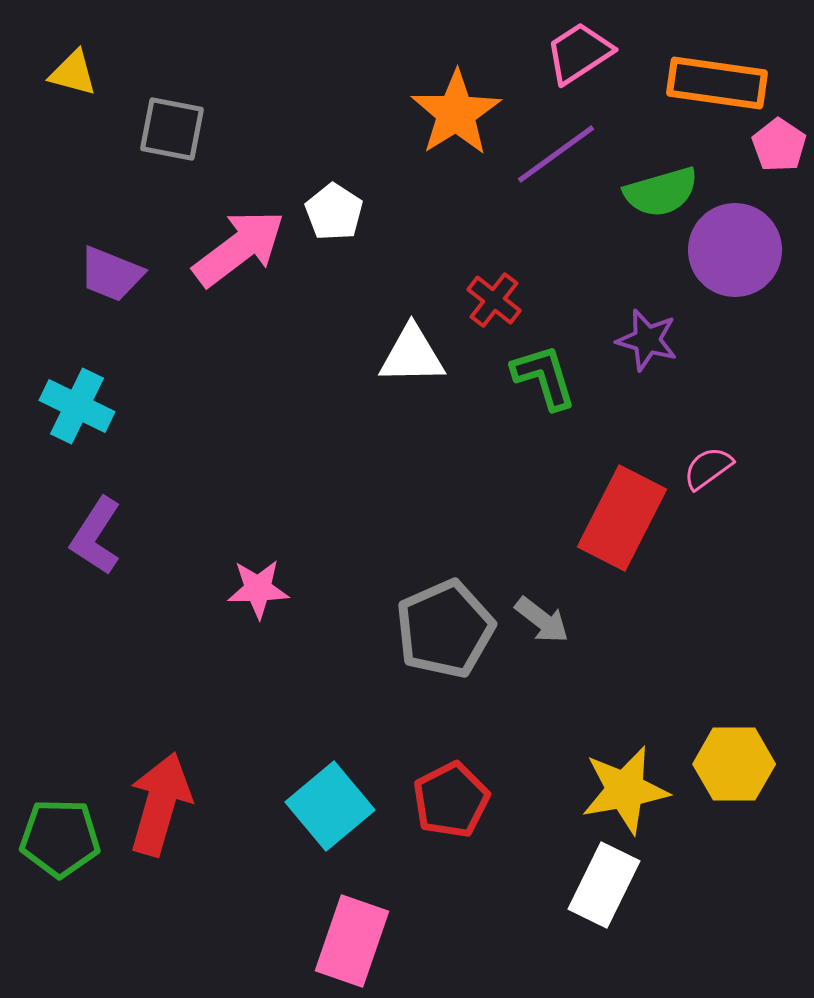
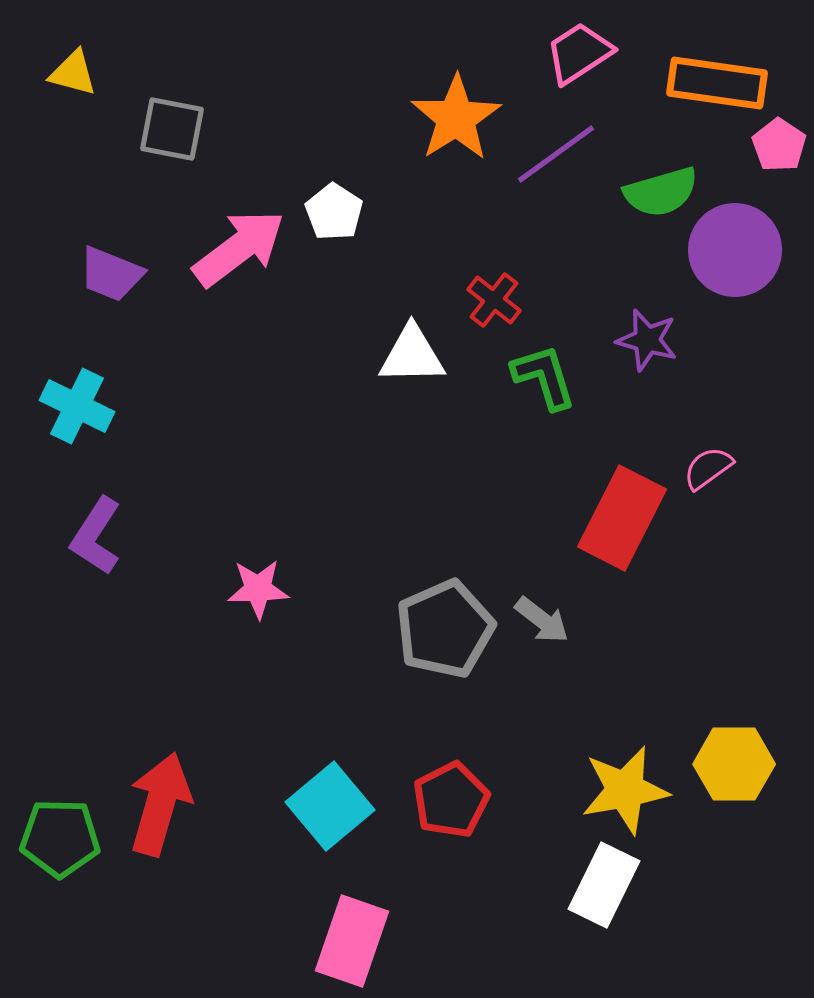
orange star: moved 5 px down
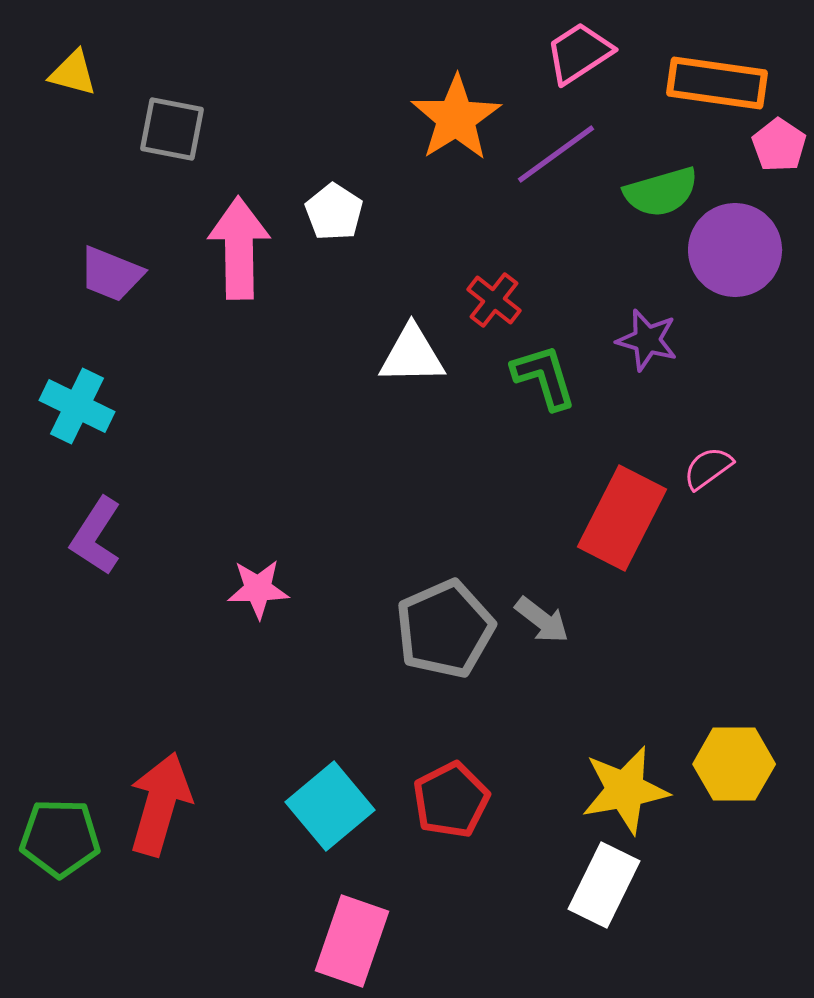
pink arrow: rotated 54 degrees counterclockwise
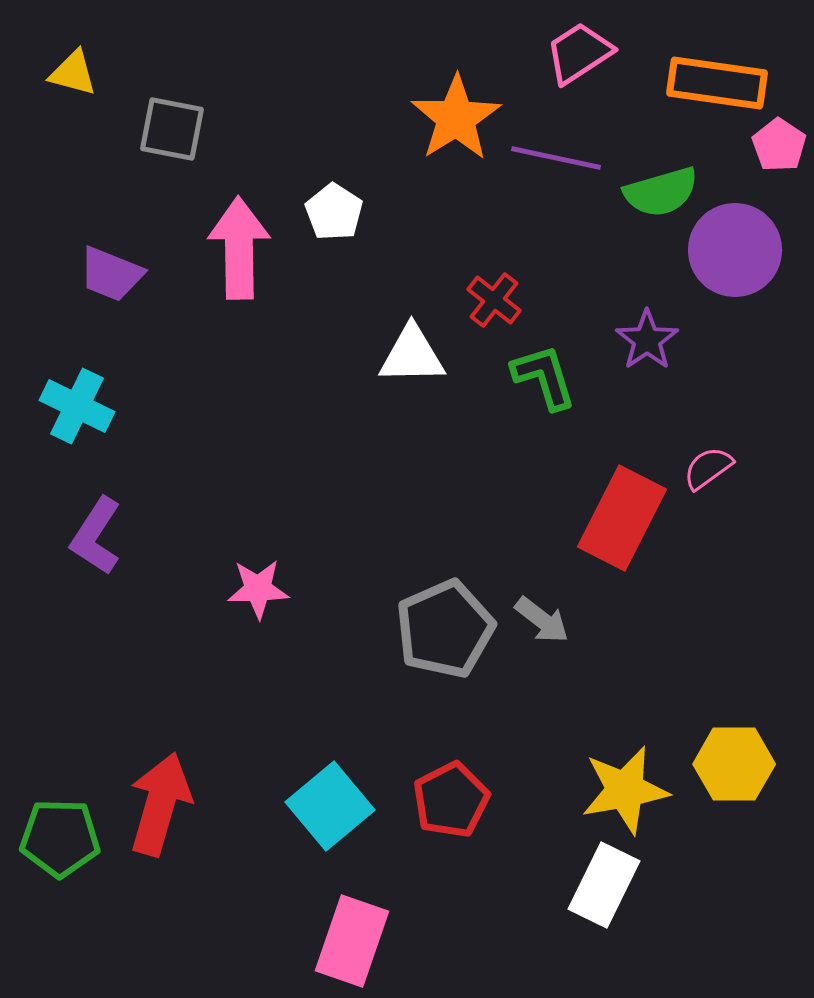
purple line: moved 4 px down; rotated 48 degrees clockwise
purple star: rotated 22 degrees clockwise
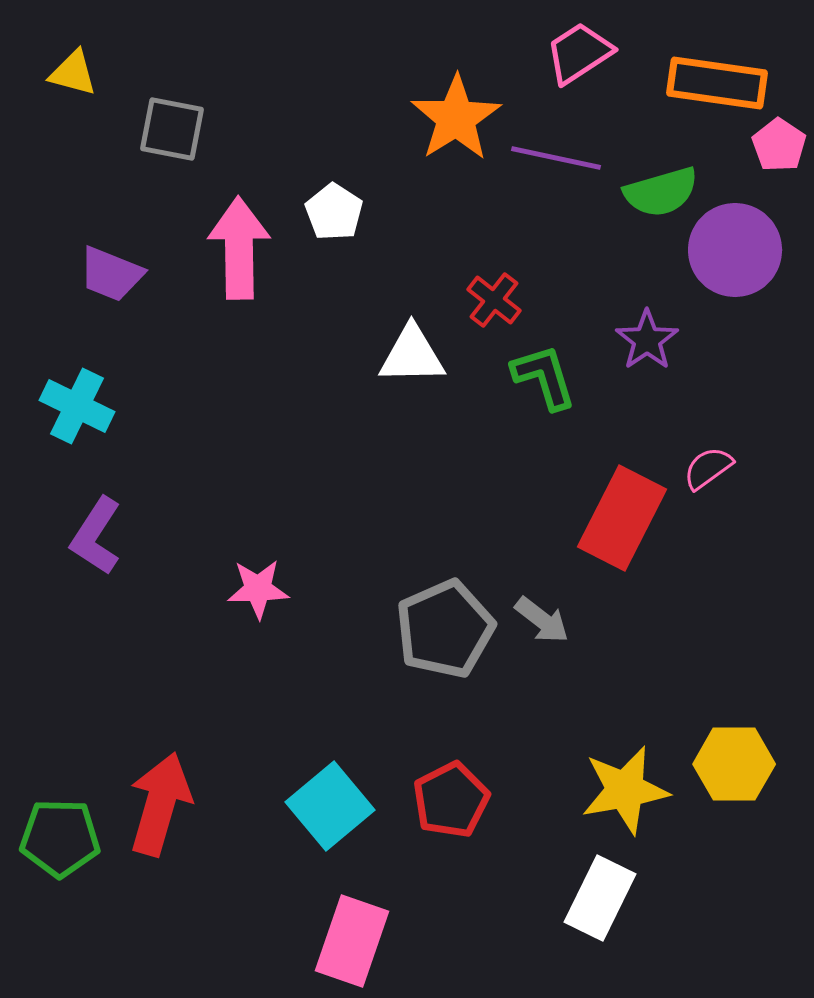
white rectangle: moved 4 px left, 13 px down
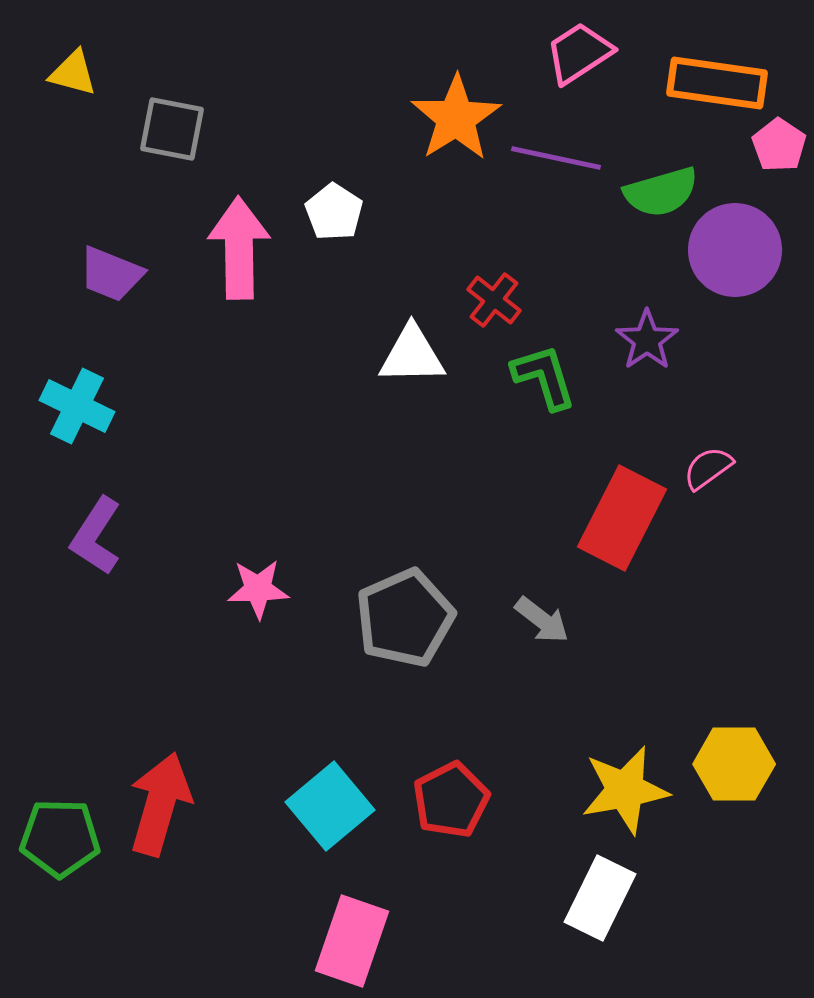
gray pentagon: moved 40 px left, 11 px up
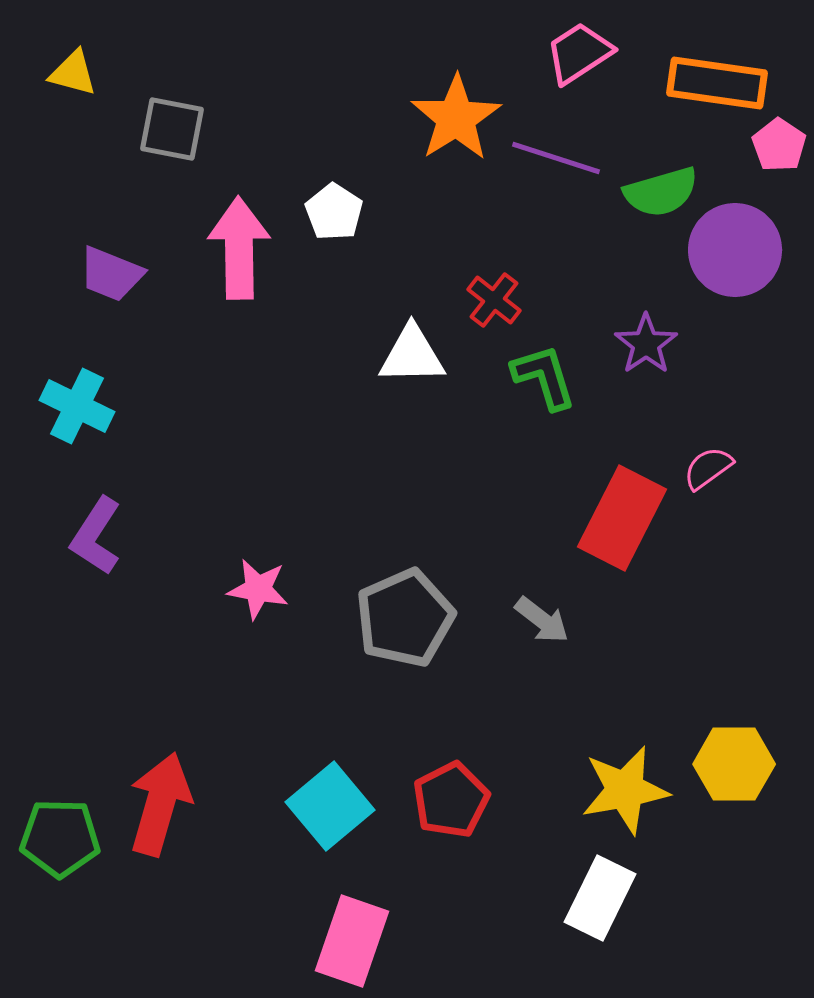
purple line: rotated 6 degrees clockwise
purple star: moved 1 px left, 4 px down
pink star: rotated 12 degrees clockwise
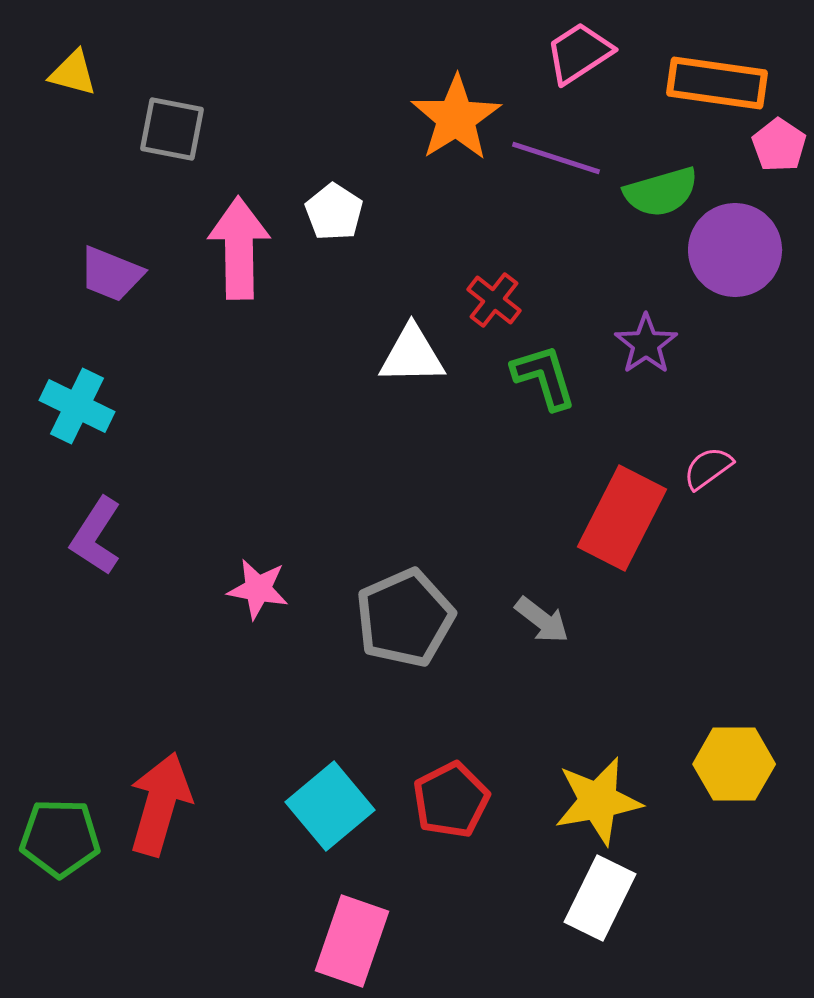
yellow star: moved 27 px left, 11 px down
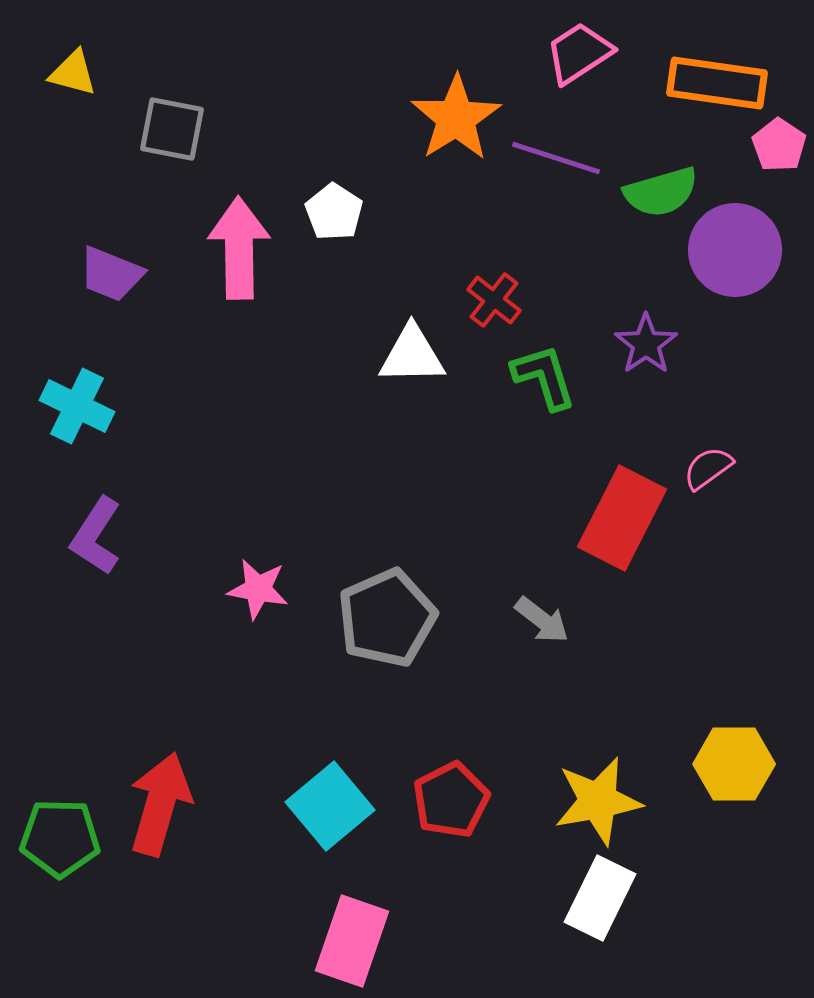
gray pentagon: moved 18 px left
